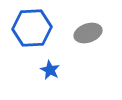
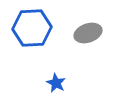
blue star: moved 6 px right, 13 px down
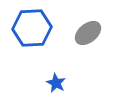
gray ellipse: rotated 20 degrees counterclockwise
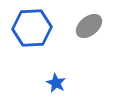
gray ellipse: moved 1 px right, 7 px up
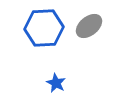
blue hexagon: moved 12 px right
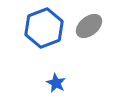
blue hexagon: rotated 18 degrees counterclockwise
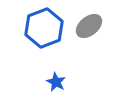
blue star: moved 1 px up
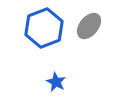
gray ellipse: rotated 12 degrees counterclockwise
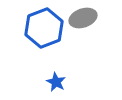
gray ellipse: moved 6 px left, 8 px up; rotated 32 degrees clockwise
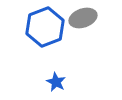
blue hexagon: moved 1 px right, 1 px up
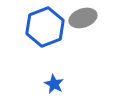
blue star: moved 2 px left, 2 px down
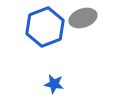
blue star: rotated 18 degrees counterclockwise
